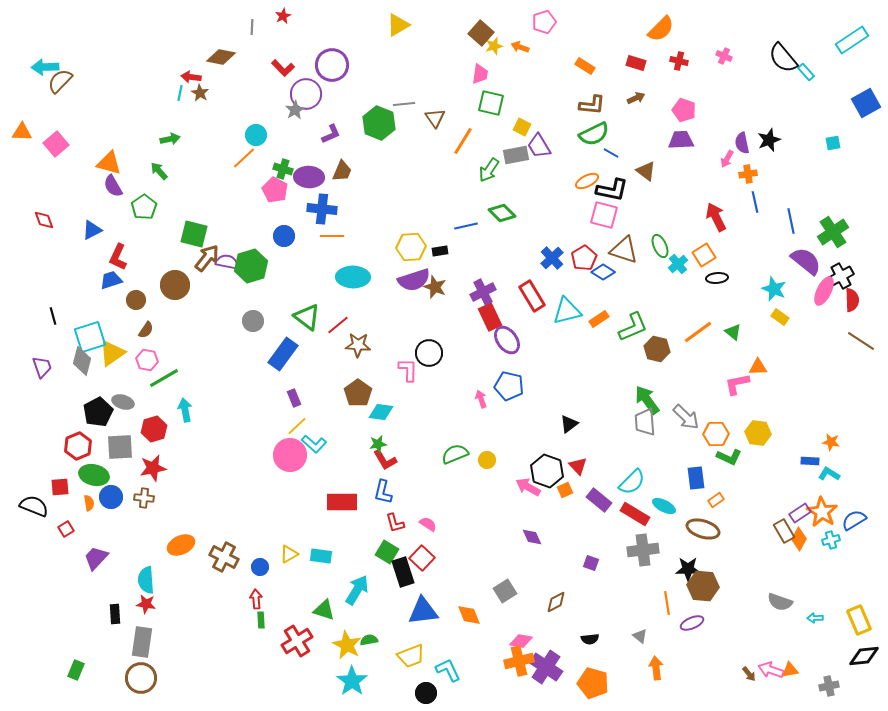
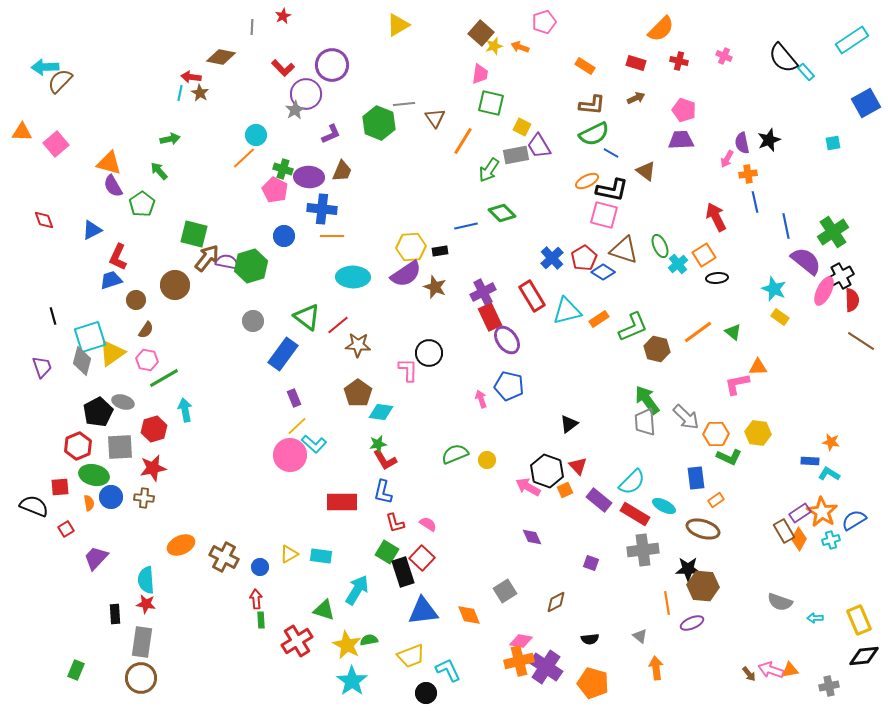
green pentagon at (144, 207): moved 2 px left, 3 px up
blue line at (791, 221): moved 5 px left, 5 px down
purple semicircle at (414, 280): moved 8 px left, 6 px up; rotated 16 degrees counterclockwise
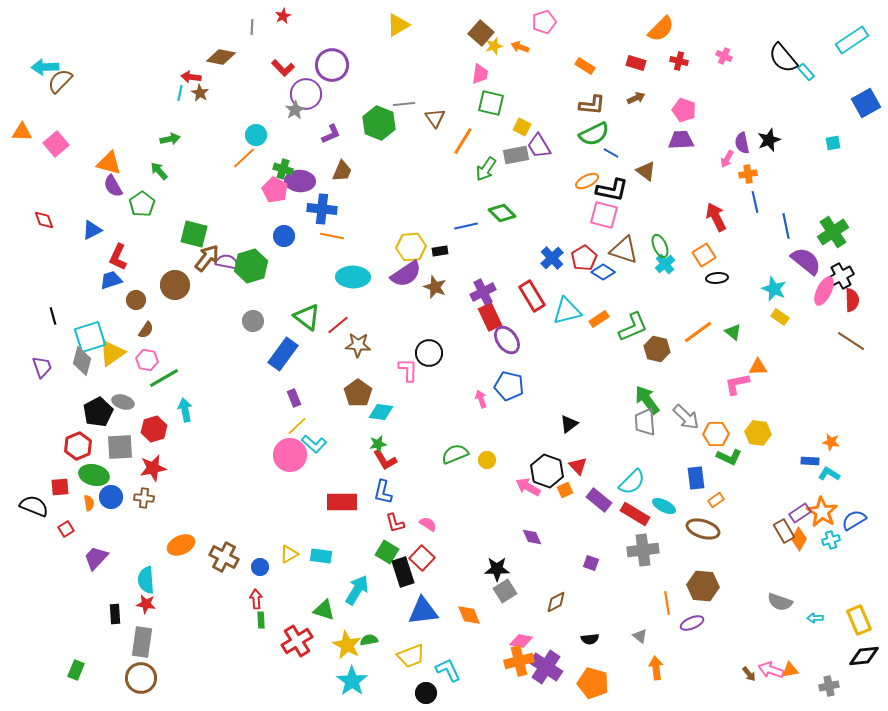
green arrow at (489, 170): moved 3 px left, 1 px up
purple ellipse at (309, 177): moved 9 px left, 4 px down
orange line at (332, 236): rotated 10 degrees clockwise
cyan cross at (678, 264): moved 13 px left
brown line at (861, 341): moved 10 px left
black star at (688, 569): moved 191 px left
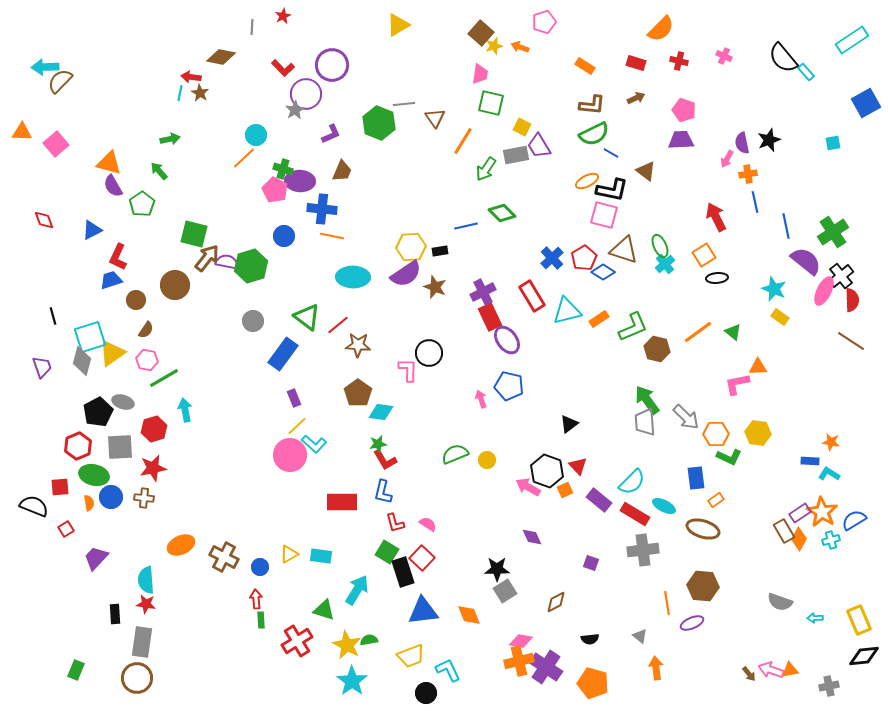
black cross at (841, 276): rotated 10 degrees counterclockwise
brown circle at (141, 678): moved 4 px left
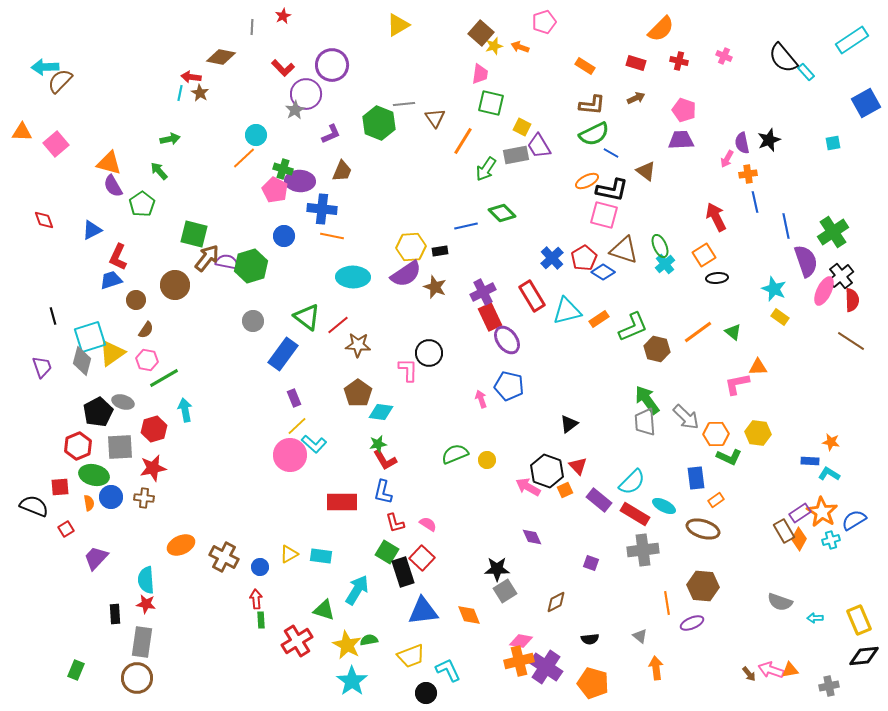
purple semicircle at (806, 261): rotated 32 degrees clockwise
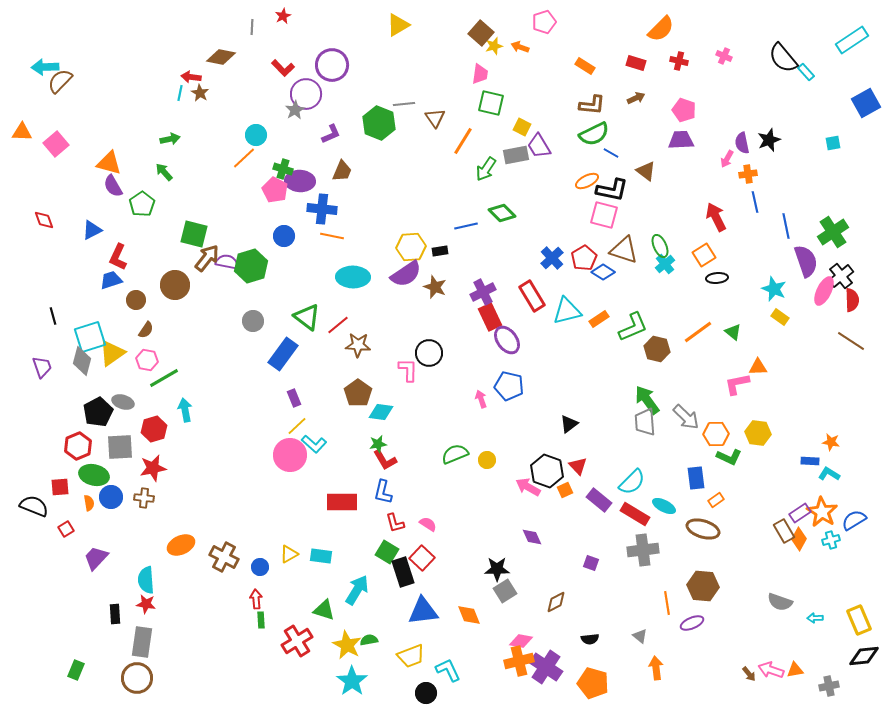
green arrow at (159, 171): moved 5 px right, 1 px down
orange triangle at (790, 670): moved 5 px right
